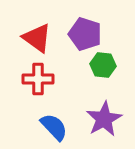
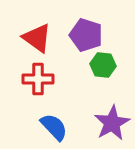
purple pentagon: moved 1 px right, 1 px down
purple star: moved 8 px right, 4 px down
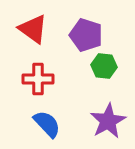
red triangle: moved 4 px left, 9 px up
green hexagon: moved 1 px right, 1 px down
purple star: moved 4 px left, 2 px up
blue semicircle: moved 7 px left, 3 px up
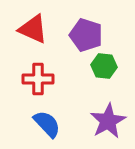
red triangle: rotated 12 degrees counterclockwise
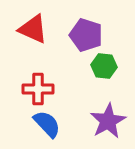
red cross: moved 10 px down
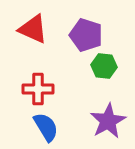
blue semicircle: moved 1 px left, 3 px down; rotated 12 degrees clockwise
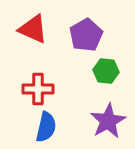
purple pentagon: rotated 24 degrees clockwise
green hexagon: moved 2 px right, 5 px down
blue semicircle: rotated 44 degrees clockwise
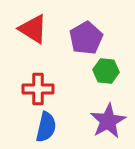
red triangle: rotated 8 degrees clockwise
purple pentagon: moved 3 px down
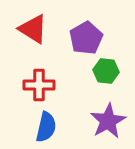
red cross: moved 1 px right, 4 px up
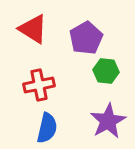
red cross: rotated 12 degrees counterclockwise
blue semicircle: moved 1 px right, 1 px down
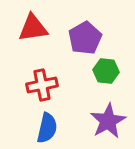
red triangle: moved 1 px up; rotated 40 degrees counterclockwise
purple pentagon: moved 1 px left
red cross: moved 3 px right
